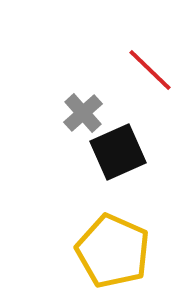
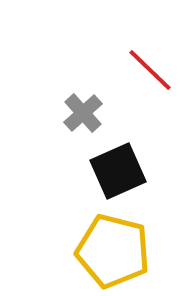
black square: moved 19 px down
yellow pentagon: rotated 10 degrees counterclockwise
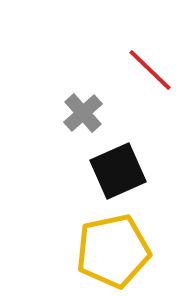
yellow pentagon: rotated 26 degrees counterclockwise
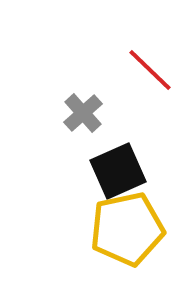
yellow pentagon: moved 14 px right, 22 px up
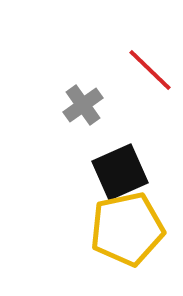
gray cross: moved 8 px up; rotated 6 degrees clockwise
black square: moved 2 px right, 1 px down
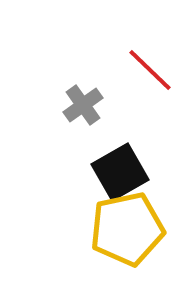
black square: rotated 6 degrees counterclockwise
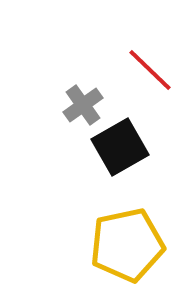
black square: moved 25 px up
yellow pentagon: moved 16 px down
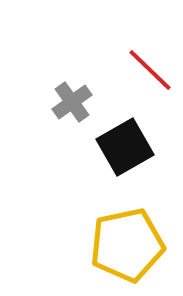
gray cross: moved 11 px left, 3 px up
black square: moved 5 px right
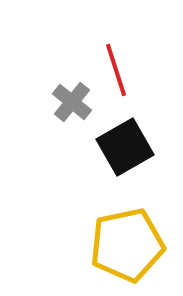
red line: moved 34 px left; rotated 28 degrees clockwise
gray cross: rotated 15 degrees counterclockwise
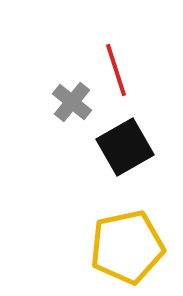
yellow pentagon: moved 2 px down
